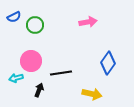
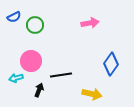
pink arrow: moved 2 px right, 1 px down
blue diamond: moved 3 px right, 1 px down
black line: moved 2 px down
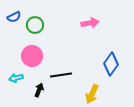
pink circle: moved 1 px right, 5 px up
yellow arrow: rotated 102 degrees clockwise
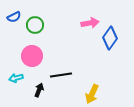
blue diamond: moved 1 px left, 26 px up
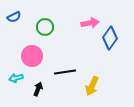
green circle: moved 10 px right, 2 px down
black line: moved 4 px right, 3 px up
black arrow: moved 1 px left, 1 px up
yellow arrow: moved 8 px up
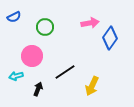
black line: rotated 25 degrees counterclockwise
cyan arrow: moved 2 px up
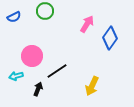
pink arrow: moved 3 px left, 1 px down; rotated 48 degrees counterclockwise
green circle: moved 16 px up
black line: moved 8 px left, 1 px up
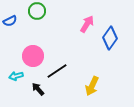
green circle: moved 8 px left
blue semicircle: moved 4 px left, 4 px down
pink circle: moved 1 px right
black arrow: rotated 64 degrees counterclockwise
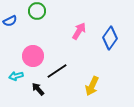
pink arrow: moved 8 px left, 7 px down
